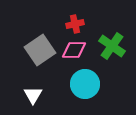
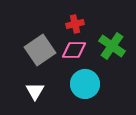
white triangle: moved 2 px right, 4 px up
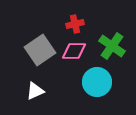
pink diamond: moved 1 px down
cyan circle: moved 12 px right, 2 px up
white triangle: rotated 36 degrees clockwise
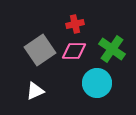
green cross: moved 3 px down
cyan circle: moved 1 px down
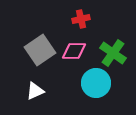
red cross: moved 6 px right, 5 px up
green cross: moved 1 px right, 4 px down
cyan circle: moved 1 px left
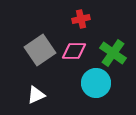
white triangle: moved 1 px right, 4 px down
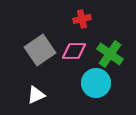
red cross: moved 1 px right
green cross: moved 3 px left, 1 px down
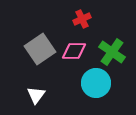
red cross: rotated 12 degrees counterclockwise
gray square: moved 1 px up
green cross: moved 2 px right, 2 px up
white triangle: rotated 30 degrees counterclockwise
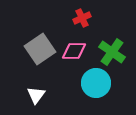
red cross: moved 1 px up
